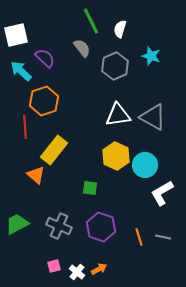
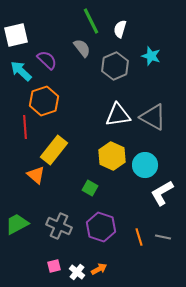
purple semicircle: moved 2 px right, 2 px down
yellow hexagon: moved 4 px left
green square: rotated 21 degrees clockwise
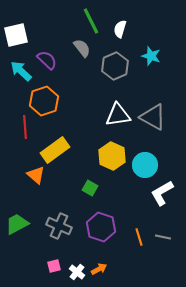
yellow rectangle: moved 1 px right; rotated 16 degrees clockwise
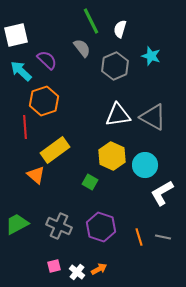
green square: moved 6 px up
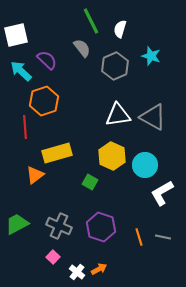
yellow rectangle: moved 2 px right, 3 px down; rotated 20 degrees clockwise
orange triangle: moved 1 px left; rotated 42 degrees clockwise
pink square: moved 1 px left, 9 px up; rotated 32 degrees counterclockwise
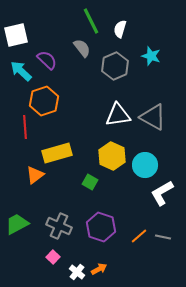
orange line: moved 1 px up; rotated 66 degrees clockwise
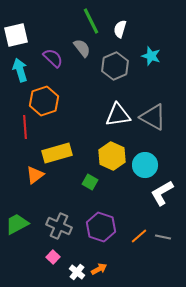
purple semicircle: moved 6 px right, 2 px up
cyan arrow: moved 1 px left, 1 px up; rotated 30 degrees clockwise
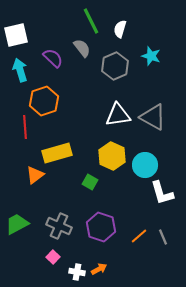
white L-shape: rotated 76 degrees counterclockwise
gray line: rotated 56 degrees clockwise
white cross: rotated 28 degrees counterclockwise
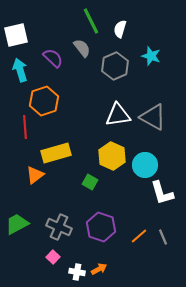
yellow rectangle: moved 1 px left
gray cross: moved 1 px down
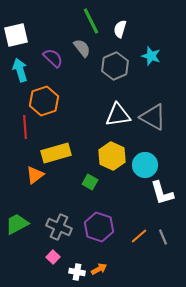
purple hexagon: moved 2 px left
